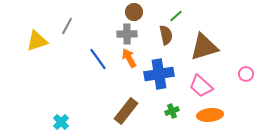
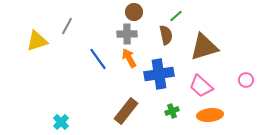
pink circle: moved 6 px down
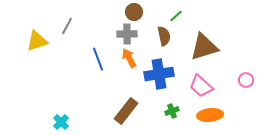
brown semicircle: moved 2 px left, 1 px down
blue line: rotated 15 degrees clockwise
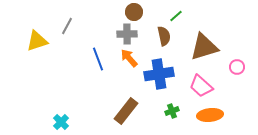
orange arrow: rotated 12 degrees counterclockwise
pink circle: moved 9 px left, 13 px up
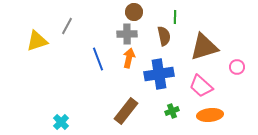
green line: moved 1 px left, 1 px down; rotated 48 degrees counterclockwise
orange arrow: rotated 54 degrees clockwise
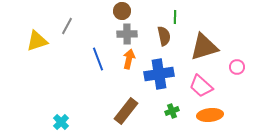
brown circle: moved 12 px left, 1 px up
orange arrow: moved 1 px down
